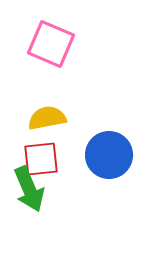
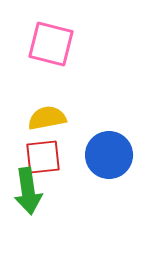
pink square: rotated 9 degrees counterclockwise
red square: moved 2 px right, 2 px up
green arrow: moved 1 px left, 2 px down; rotated 15 degrees clockwise
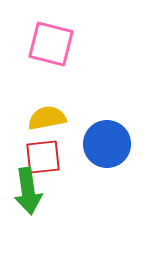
blue circle: moved 2 px left, 11 px up
